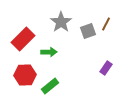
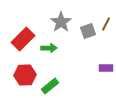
green arrow: moved 4 px up
purple rectangle: rotated 56 degrees clockwise
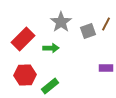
green arrow: moved 2 px right
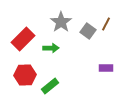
gray square: rotated 35 degrees counterclockwise
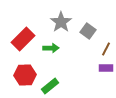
brown line: moved 25 px down
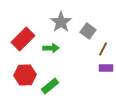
brown line: moved 3 px left
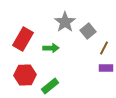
gray star: moved 4 px right
gray square: rotated 14 degrees clockwise
red rectangle: rotated 15 degrees counterclockwise
brown line: moved 1 px right, 1 px up
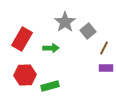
red rectangle: moved 1 px left
green rectangle: rotated 24 degrees clockwise
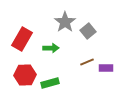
brown line: moved 17 px left, 14 px down; rotated 40 degrees clockwise
green rectangle: moved 3 px up
